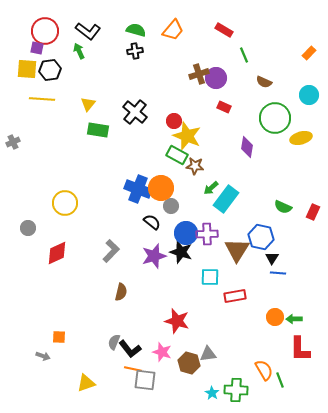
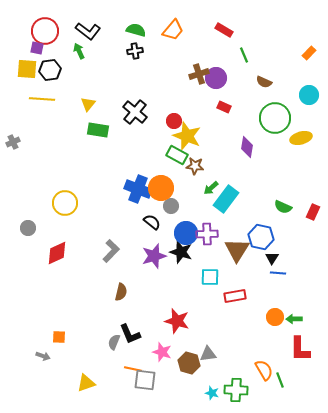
black L-shape at (130, 349): moved 15 px up; rotated 15 degrees clockwise
cyan star at (212, 393): rotated 16 degrees counterclockwise
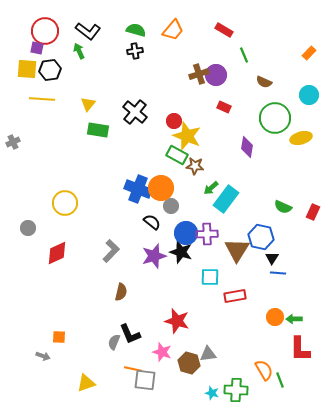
purple circle at (216, 78): moved 3 px up
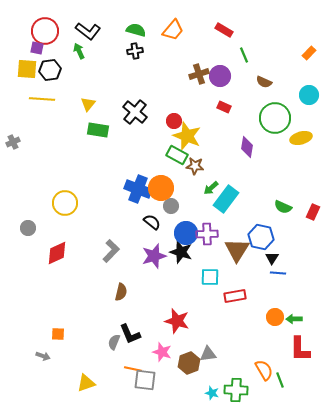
purple circle at (216, 75): moved 4 px right, 1 px down
orange square at (59, 337): moved 1 px left, 3 px up
brown hexagon at (189, 363): rotated 25 degrees clockwise
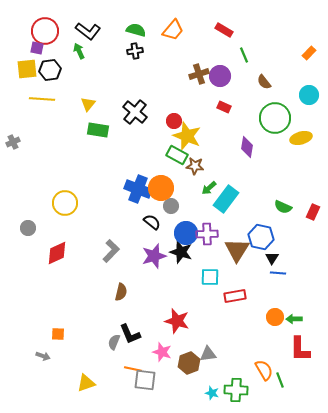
yellow square at (27, 69): rotated 10 degrees counterclockwise
brown semicircle at (264, 82): rotated 28 degrees clockwise
green arrow at (211, 188): moved 2 px left
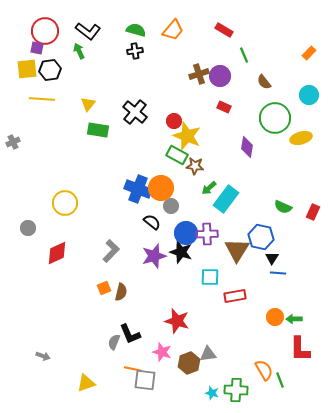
orange square at (58, 334): moved 46 px right, 46 px up; rotated 24 degrees counterclockwise
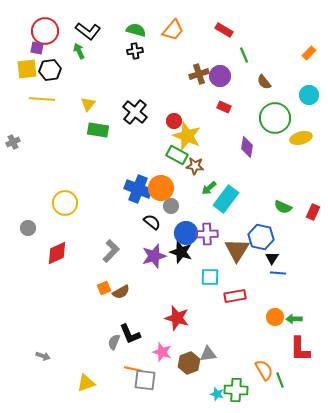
brown semicircle at (121, 292): rotated 48 degrees clockwise
red star at (177, 321): moved 3 px up
cyan star at (212, 393): moved 5 px right, 1 px down
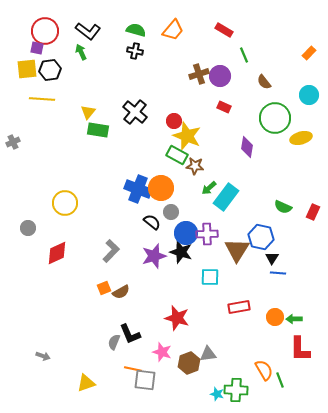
green arrow at (79, 51): moved 2 px right, 1 px down
black cross at (135, 51): rotated 21 degrees clockwise
yellow triangle at (88, 104): moved 8 px down
cyan rectangle at (226, 199): moved 2 px up
gray circle at (171, 206): moved 6 px down
red rectangle at (235, 296): moved 4 px right, 11 px down
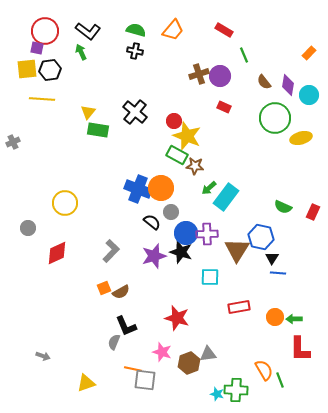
purple diamond at (247, 147): moved 41 px right, 62 px up
black L-shape at (130, 334): moved 4 px left, 8 px up
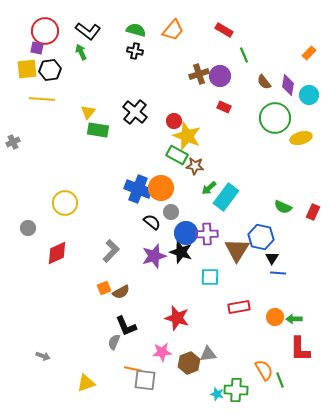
pink star at (162, 352): rotated 24 degrees counterclockwise
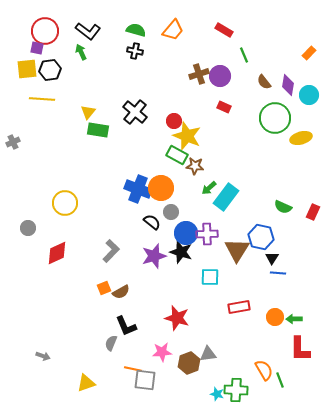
gray semicircle at (114, 342): moved 3 px left, 1 px down
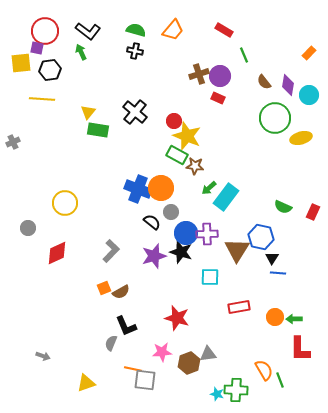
yellow square at (27, 69): moved 6 px left, 6 px up
red rectangle at (224, 107): moved 6 px left, 9 px up
